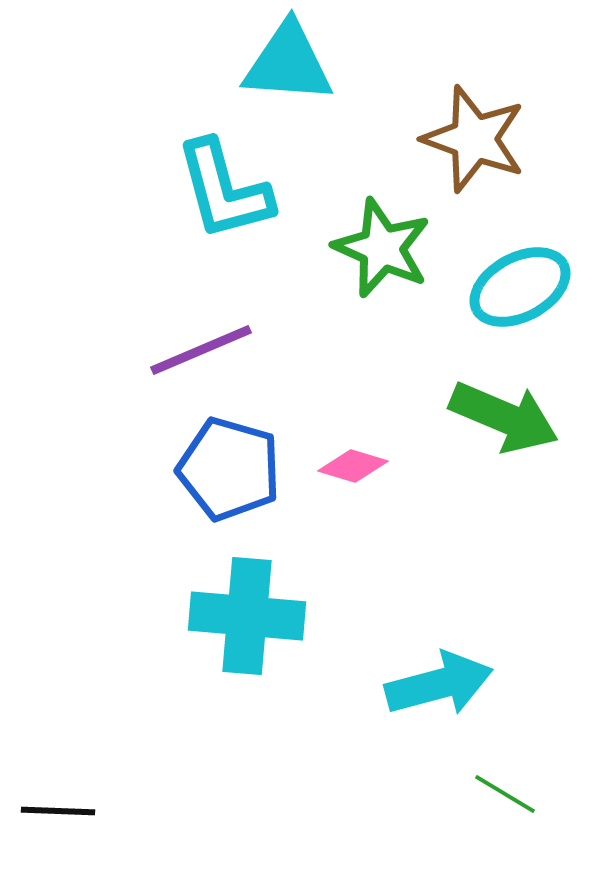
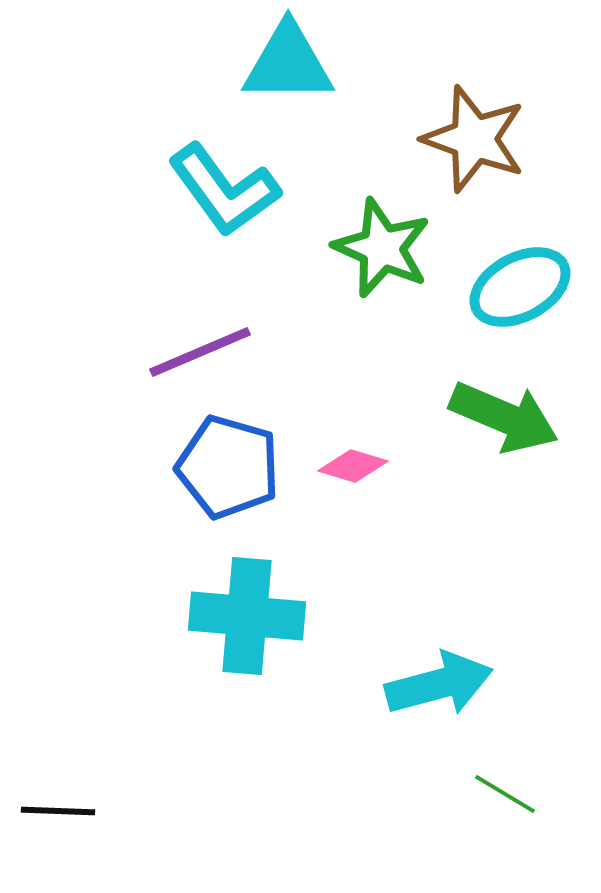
cyan triangle: rotated 4 degrees counterclockwise
cyan L-shape: rotated 21 degrees counterclockwise
purple line: moved 1 px left, 2 px down
blue pentagon: moved 1 px left, 2 px up
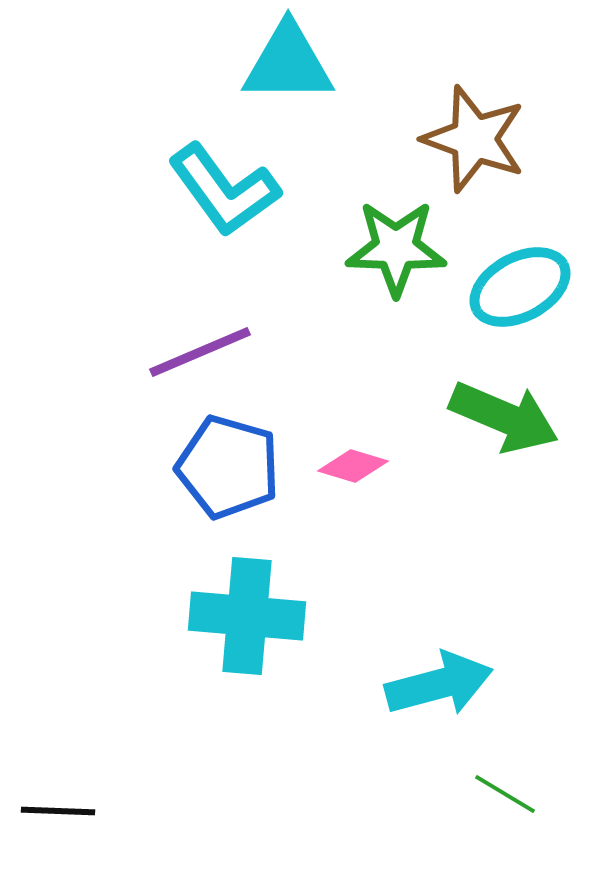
green star: moved 14 px right; rotated 22 degrees counterclockwise
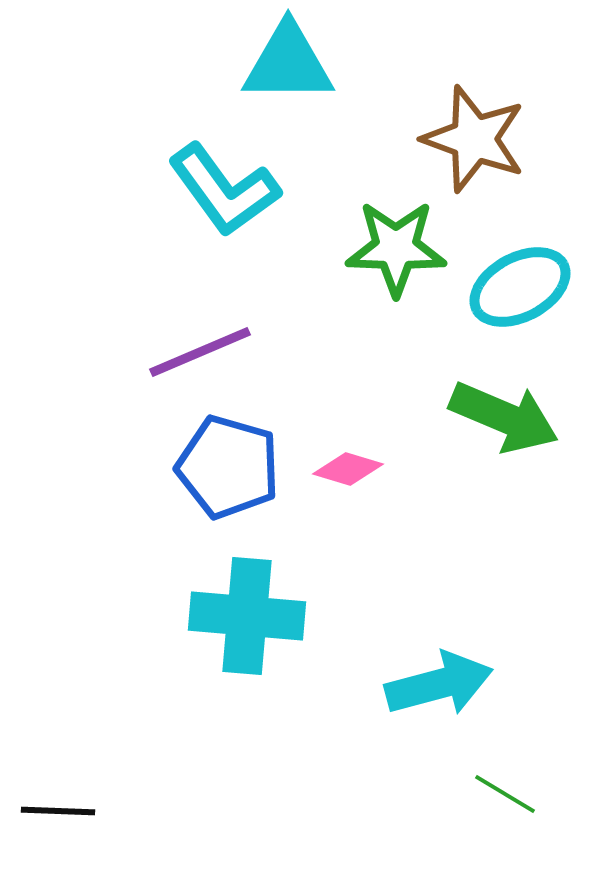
pink diamond: moved 5 px left, 3 px down
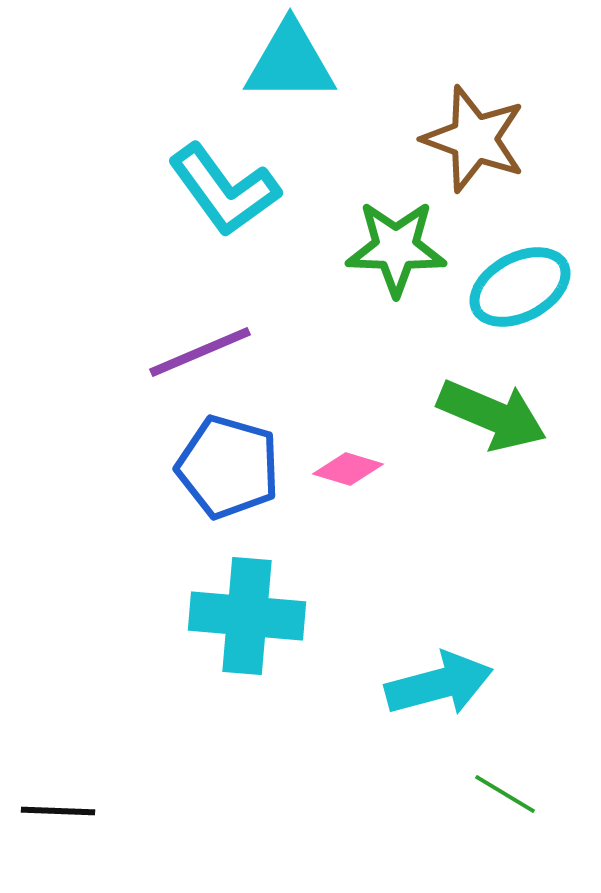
cyan triangle: moved 2 px right, 1 px up
green arrow: moved 12 px left, 2 px up
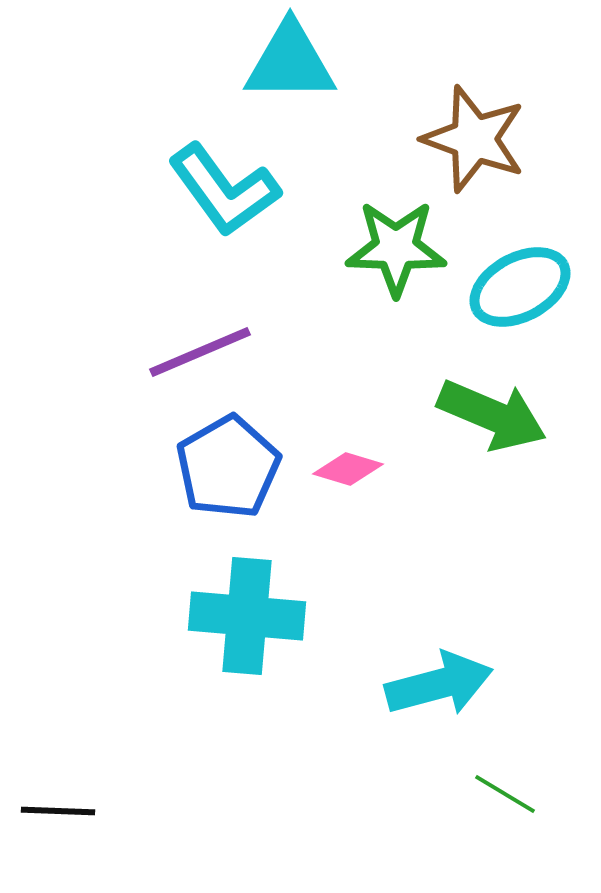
blue pentagon: rotated 26 degrees clockwise
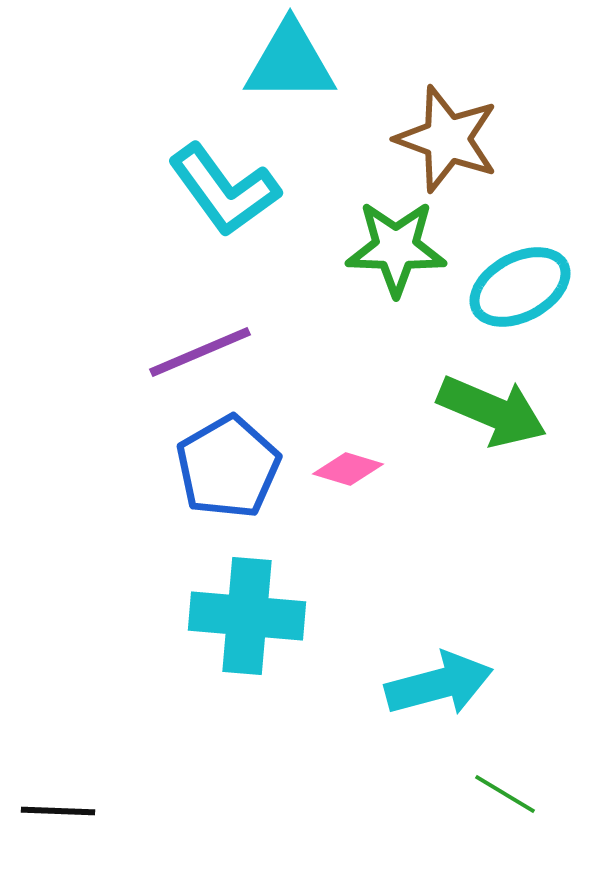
brown star: moved 27 px left
green arrow: moved 4 px up
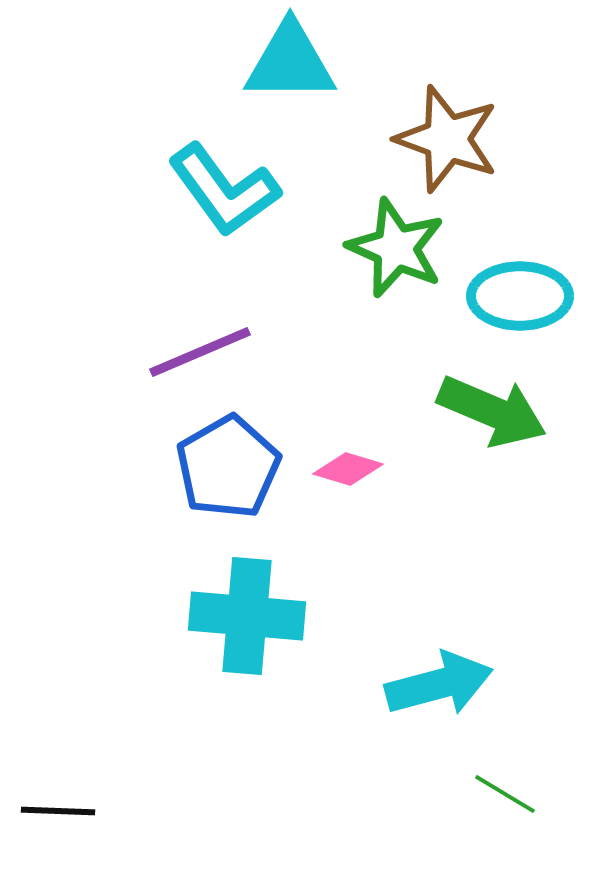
green star: rotated 22 degrees clockwise
cyan ellipse: moved 9 px down; rotated 28 degrees clockwise
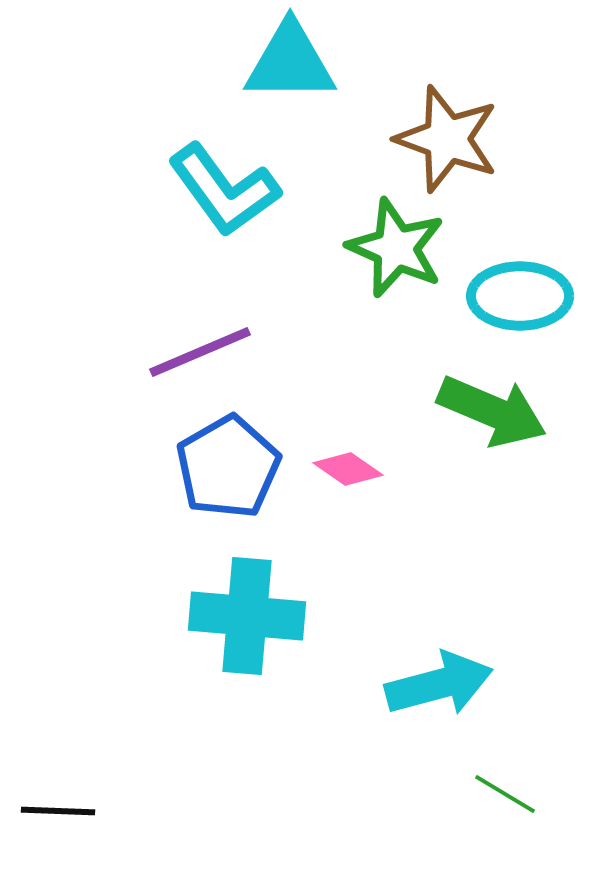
pink diamond: rotated 18 degrees clockwise
